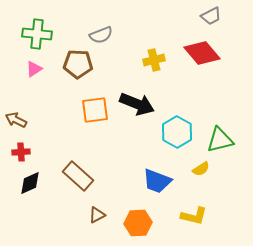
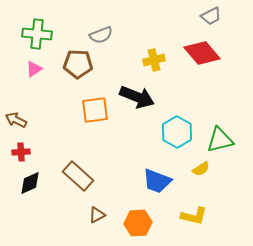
black arrow: moved 7 px up
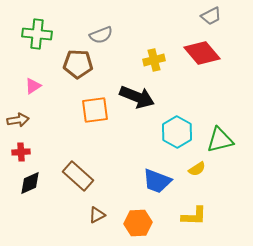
pink triangle: moved 1 px left, 17 px down
brown arrow: moved 2 px right; rotated 145 degrees clockwise
yellow semicircle: moved 4 px left
yellow L-shape: rotated 12 degrees counterclockwise
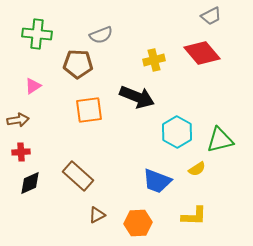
orange square: moved 6 px left
